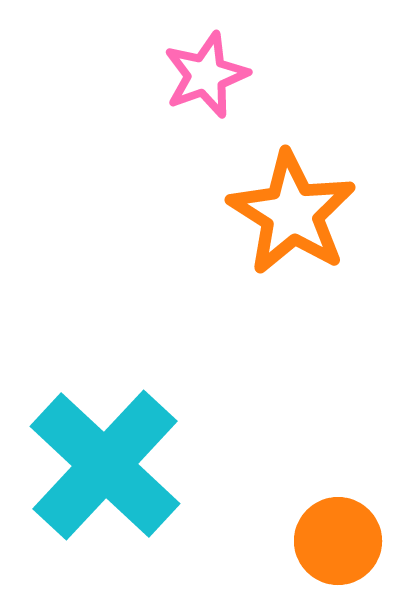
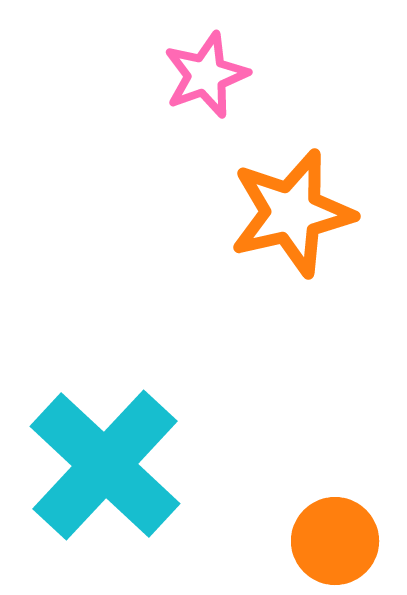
orange star: rotated 27 degrees clockwise
orange circle: moved 3 px left
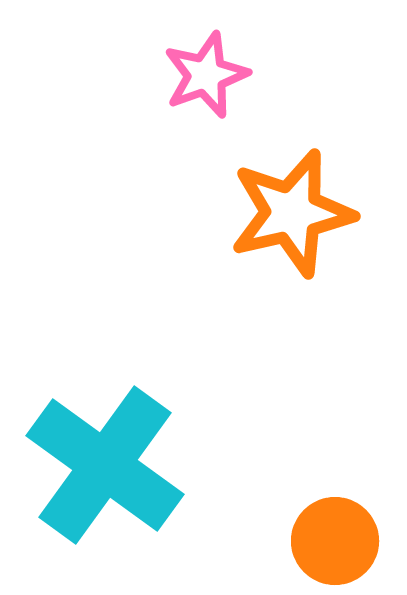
cyan cross: rotated 7 degrees counterclockwise
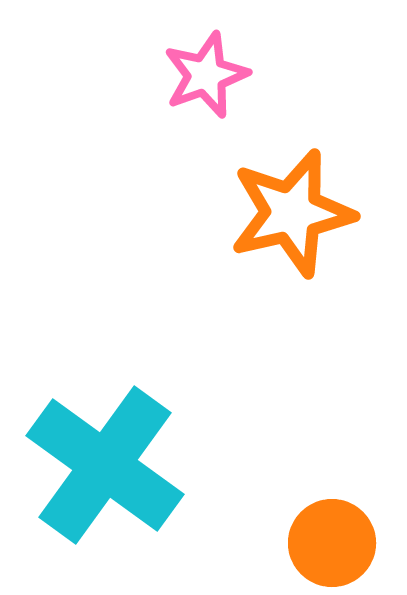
orange circle: moved 3 px left, 2 px down
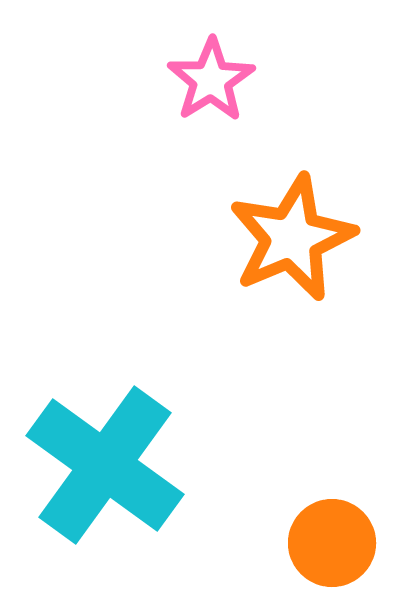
pink star: moved 5 px right, 5 px down; rotated 12 degrees counterclockwise
orange star: moved 25 px down; rotated 10 degrees counterclockwise
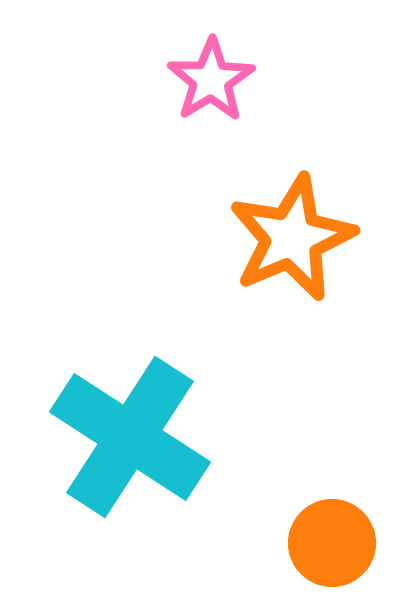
cyan cross: moved 25 px right, 28 px up; rotated 3 degrees counterclockwise
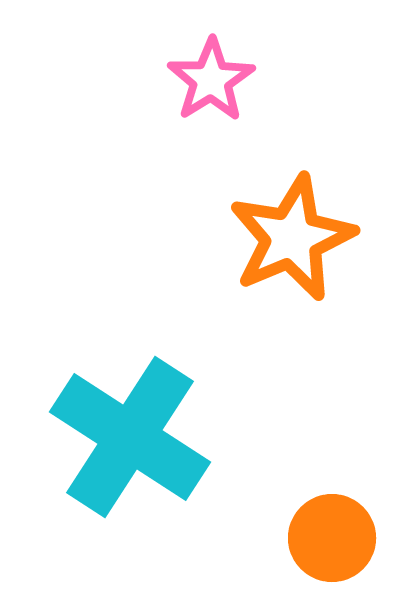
orange circle: moved 5 px up
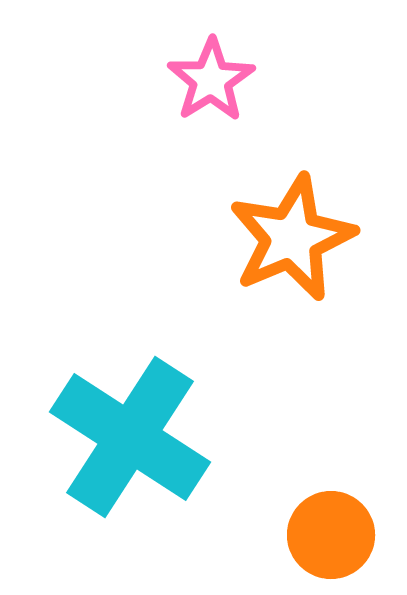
orange circle: moved 1 px left, 3 px up
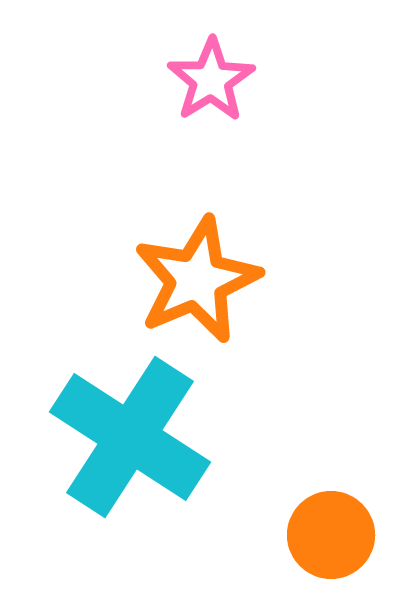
orange star: moved 95 px left, 42 px down
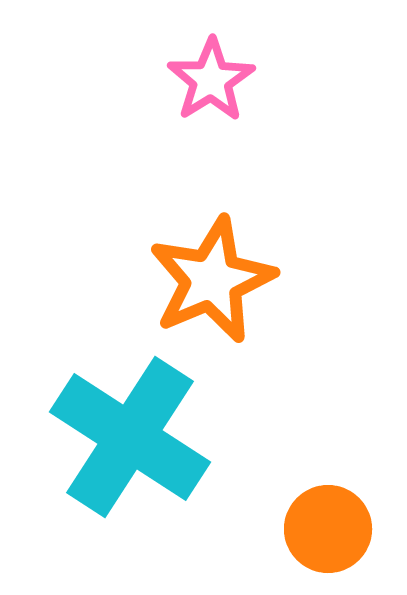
orange star: moved 15 px right
orange circle: moved 3 px left, 6 px up
